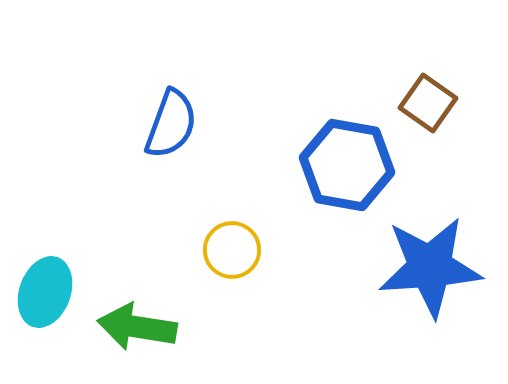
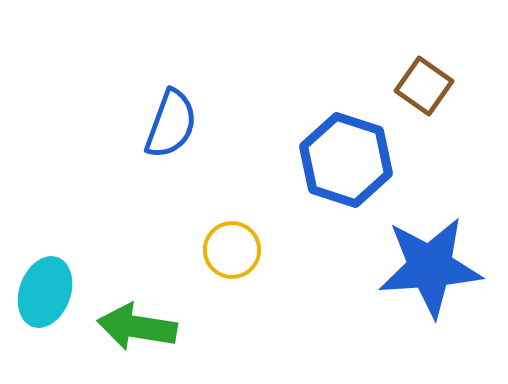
brown square: moved 4 px left, 17 px up
blue hexagon: moved 1 px left, 5 px up; rotated 8 degrees clockwise
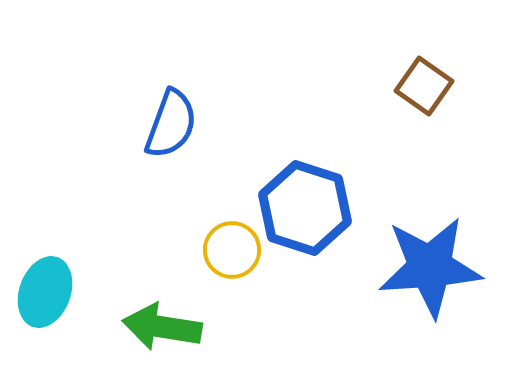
blue hexagon: moved 41 px left, 48 px down
green arrow: moved 25 px right
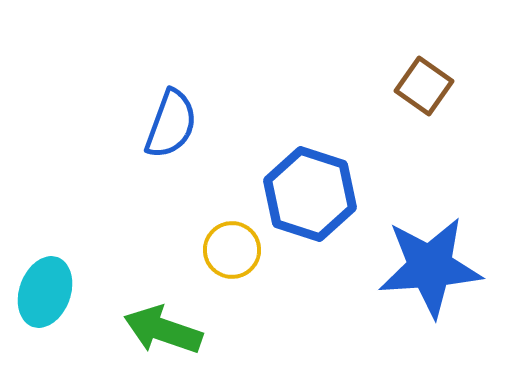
blue hexagon: moved 5 px right, 14 px up
green arrow: moved 1 px right, 3 px down; rotated 10 degrees clockwise
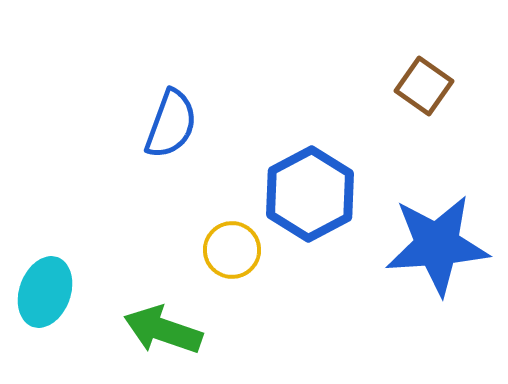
blue hexagon: rotated 14 degrees clockwise
blue star: moved 7 px right, 22 px up
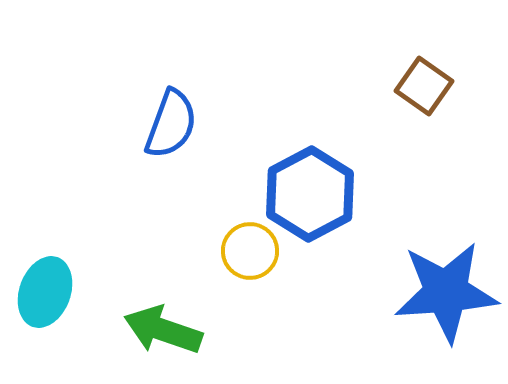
blue star: moved 9 px right, 47 px down
yellow circle: moved 18 px right, 1 px down
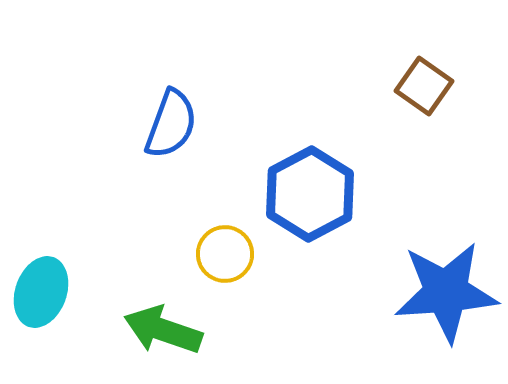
yellow circle: moved 25 px left, 3 px down
cyan ellipse: moved 4 px left
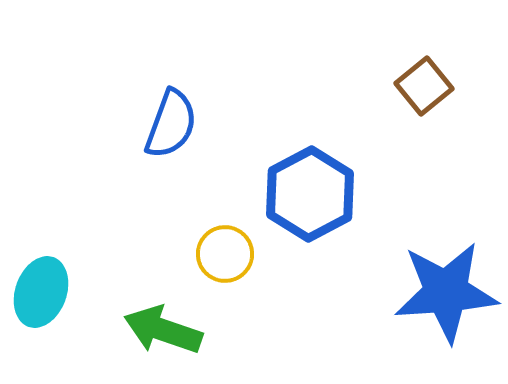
brown square: rotated 16 degrees clockwise
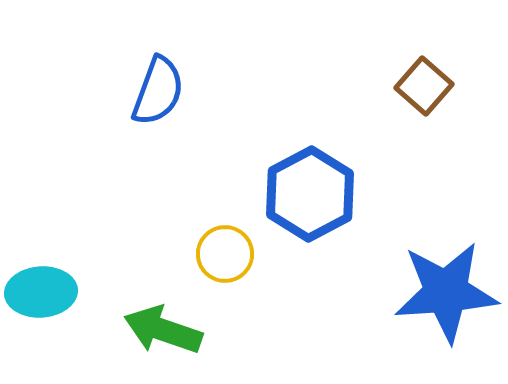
brown square: rotated 10 degrees counterclockwise
blue semicircle: moved 13 px left, 33 px up
cyan ellipse: rotated 66 degrees clockwise
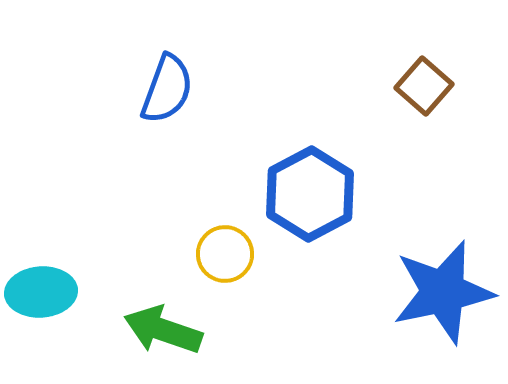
blue semicircle: moved 9 px right, 2 px up
blue star: moved 3 px left; rotated 8 degrees counterclockwise
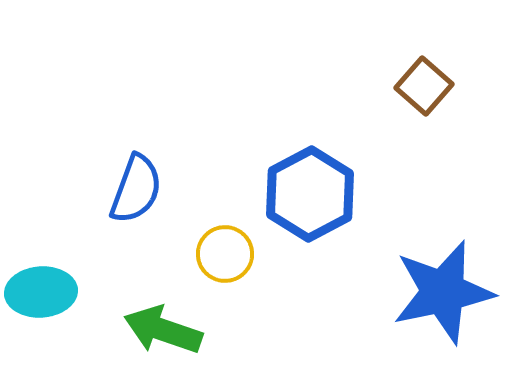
blue semicircle: moved 31 px left, 100 px down
